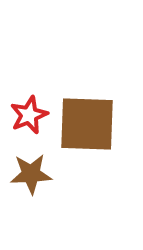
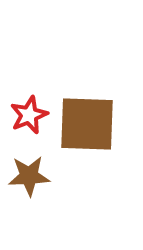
brown star: moved 2 px left, 2 px down
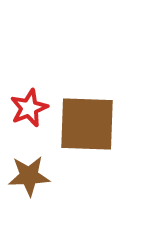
red star: moved 7 px up
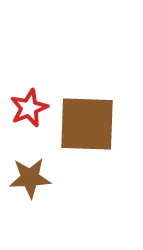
brown star: moved 1 px right, 2 px down
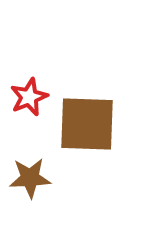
red star: moved 11 px up
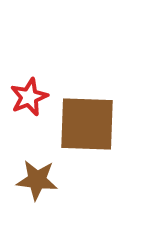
brown star: moved 7 px right, 2 px down; rotated 9 degrees clockwise
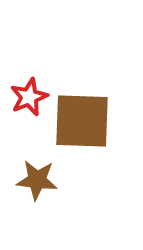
brown square: moved 5 px left, 3 px up
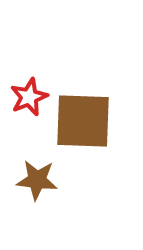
brown square: moved 1 px right
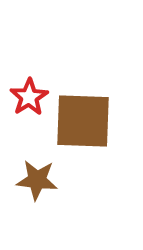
red star: rotated 9 degrees counterclockwise
